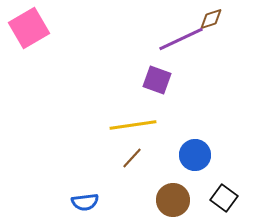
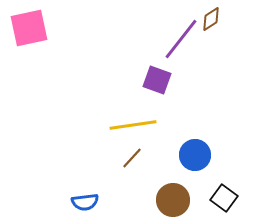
brown diamond: rotated 15 degrees counterclockwise
pink square: rotated 18 degrees clockwise
purple line: rotated 27 degrees counterclockwise
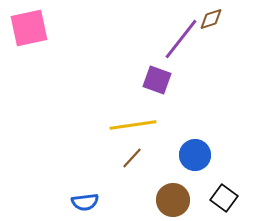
brown diamond: rotated 15 degrees clockwise
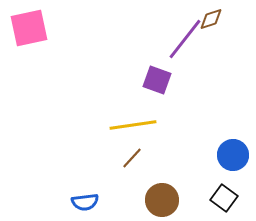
purple line: moved 4 px right
blue circle: moved 38 px right
brown circle: moved 11 px left
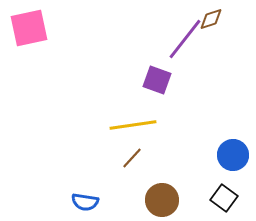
blue semicircle: rotated 16 degrees clockwise
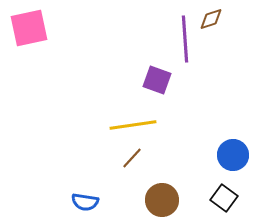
purple line: rotated 42 degrees counterclockwise
